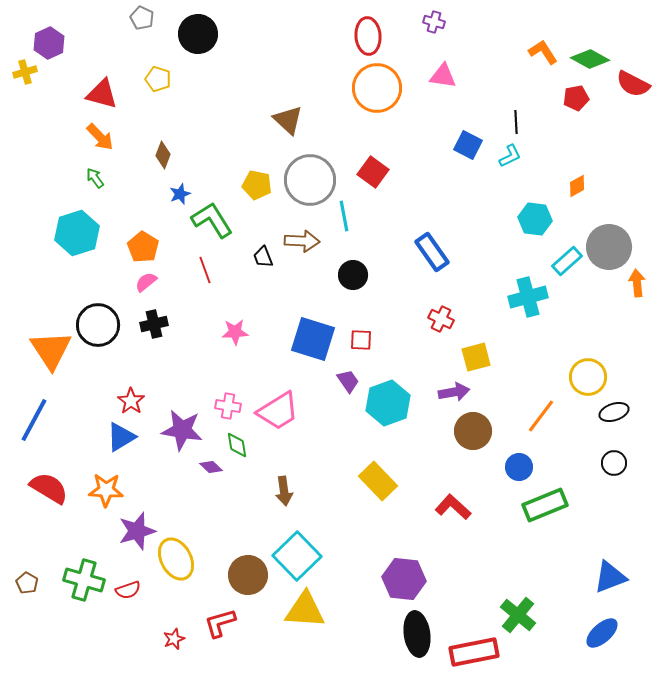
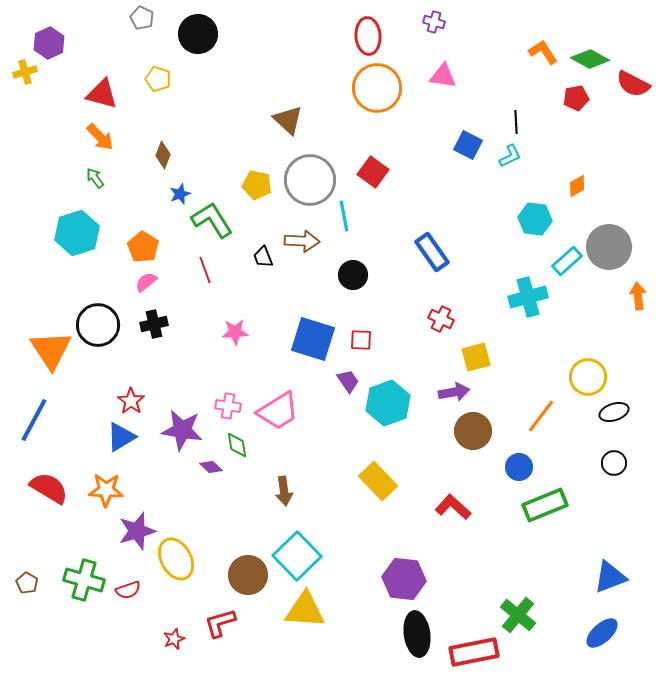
orange arrow at (637, 283): moved 1 px right, 13 px down
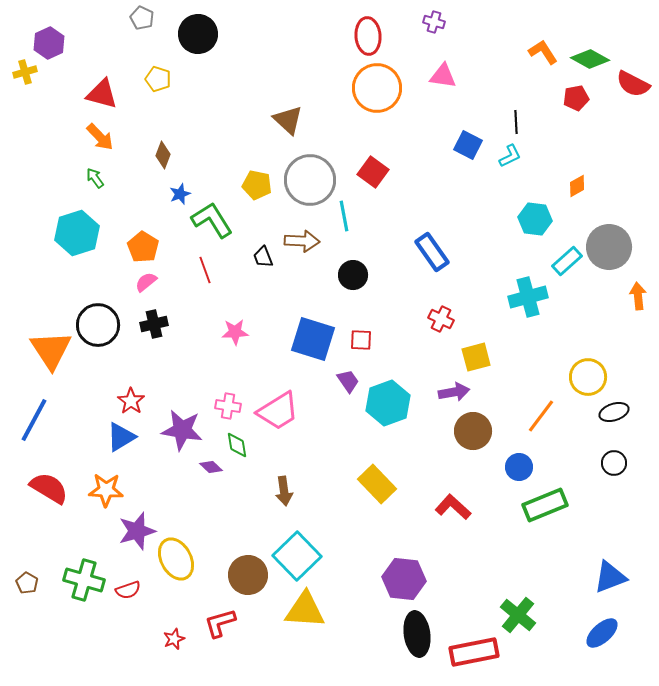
yellow rectangle at (378, 481): moved 1 px left, 3 px down
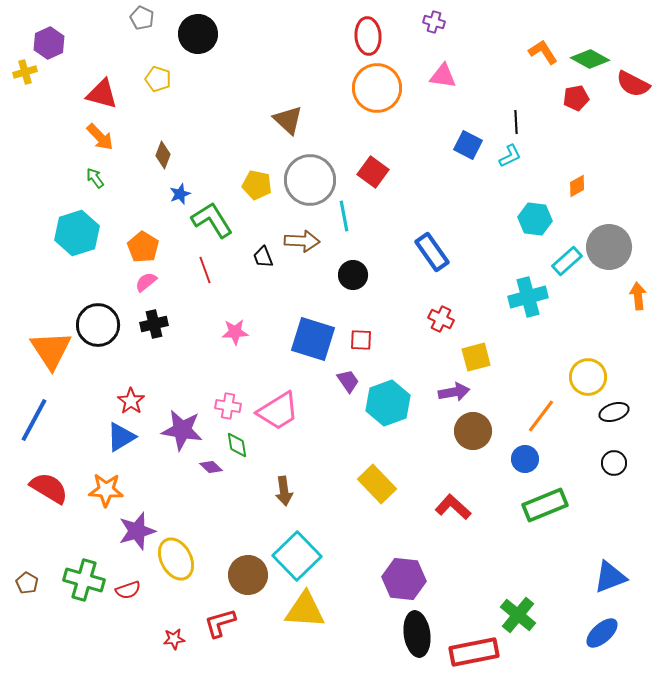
blue circle at (519, 467): moved 6 px right, 8 px up
red star at (174, 639): rotated 15 degrees clockwise
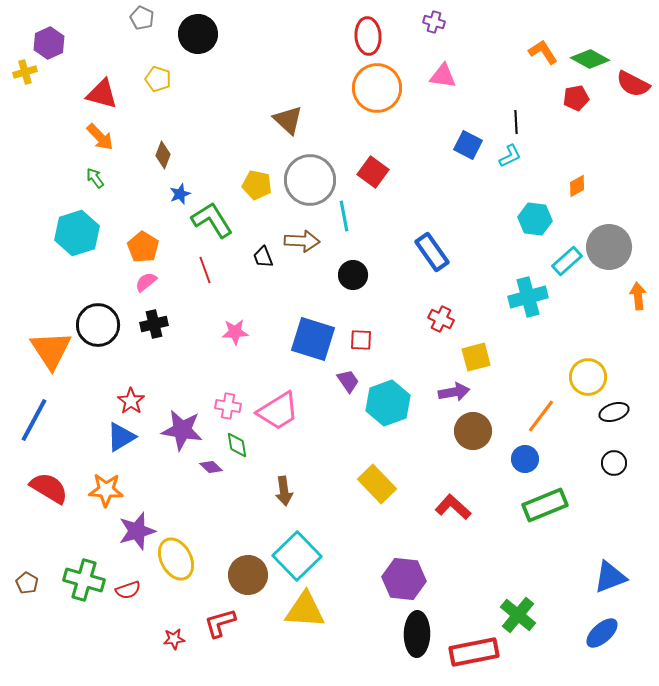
black ellipse at (417, 634): rotated 9 degrees clockwise
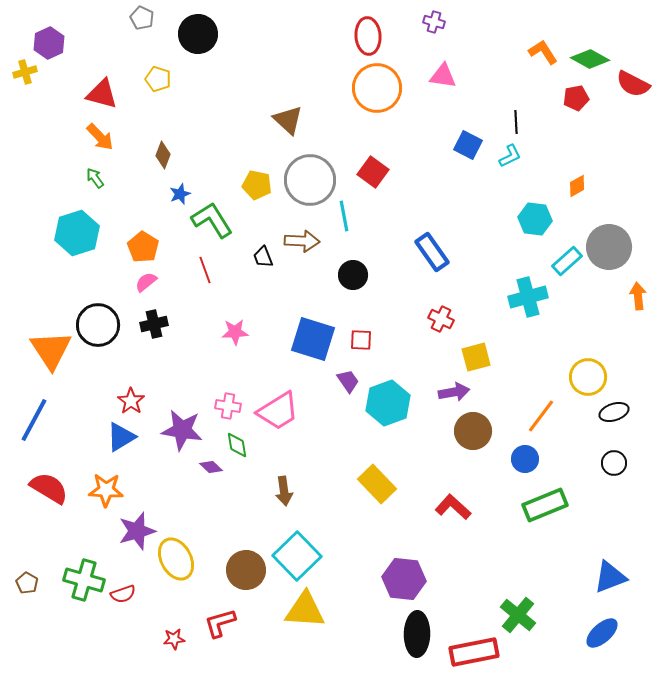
brown circle at (248, 575): moved 2 px left, 5 px up
red semicircle at (128, 590): moved 5 px left, 4 px down
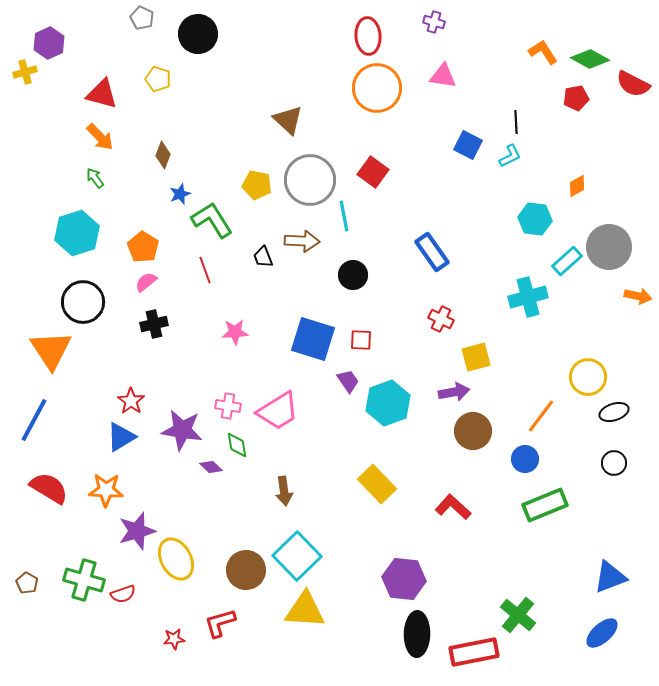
orange arrow at (638, 296): rotated 108 degrees clockwise
black circle at (98, 325): moved 15 px left, 23 px up
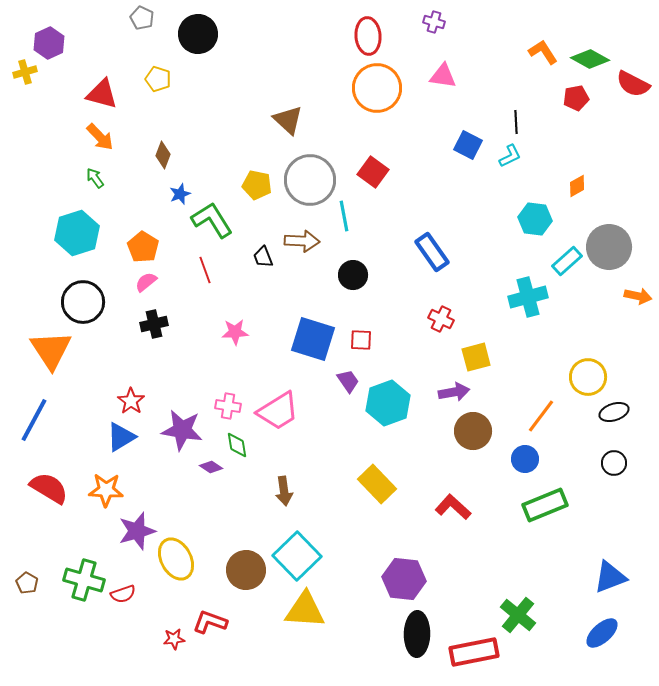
purple diamond at (211, 467): rotated 10 degrees counterclockwise
red L-shape at (220, 623): moved 10 px left, 1 px up; rotated 36 degrees clockwise
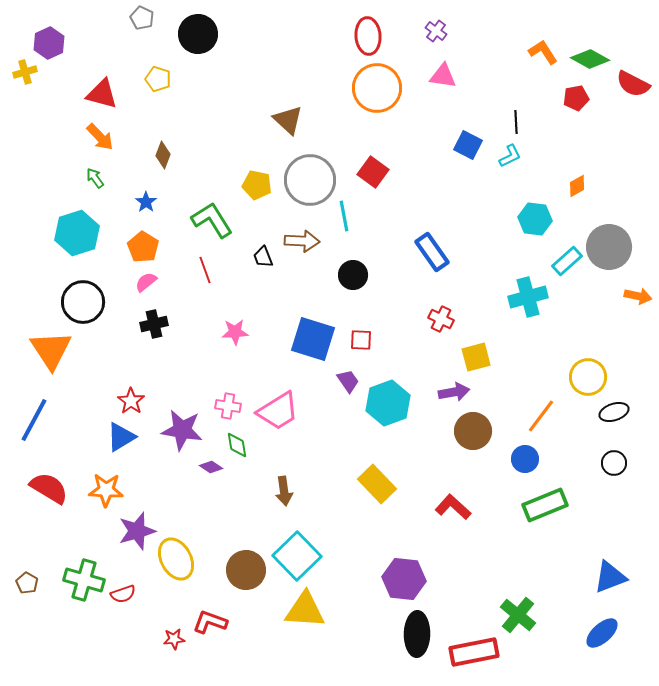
purple cross at (434, 22): moved 2 px right, 9 px down; rotated 20 degrees clockwise
blue star at (180, 194): moved 34 px left, 8 px down; rotated 15 degrees counterclockwise
